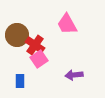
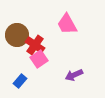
purple arrow: rotated 18 degrees counterclockwise
blue rectangle: rotated 40 degrees clockwise
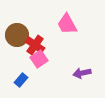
purple arrow: moved 8 px right, 2 px up; rotated 12 degrees clockwise
blue rectangle: moved 1 px right, 1 px up
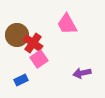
red cross: moved 2 px left, 2 px up
blue rectangle: rotated 24 degrees clockwise
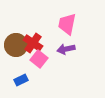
pink trapezoid: rotated 40 degrees clockwise
brown circle: moved 1 px left, 10 px down
pink square: rotated 18 degrees counterclockwise
purple arrow: moved 16 px left, 24 px up
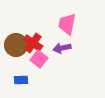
purple arrow: moved 4 px left, 1 px up
blue rectangle: rotated 24 degrees clockwise
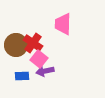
pink trapezoid: moved 4 px left; rotated 10 degrees counterclockwise
purple arrow: moved 17 px left, 23 px down
blue rectangle: moved 1 px right, 4 px up
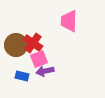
pink trapezoid: moved 6 px right, 3 px up
pink square: rotated 30 degrees clockwise
blue rectangle: rotated 16 degrees clockwise
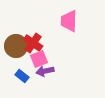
brown circle: moved 1 px down
blue rectangle: rotated 24 degrees clockwise
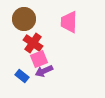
pink trapezoid: moved 1 px down
brown circle: moved 8 px right, 27 px up
purple arrow: moved 1 px left; rotated 12 degrees counterclockwise
